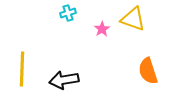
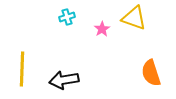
cyan cross: moved 1 px left, 4 px down
yellow triangle: moved 1 px right, 1 px up
orange semicircle: moved 3 px right, 2 px down
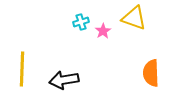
cyan cross: moved 14 px right, 5 px down
pink star: moved 1 px right, 2 px down
orange semicircle: rotated 16 degrees clockwise
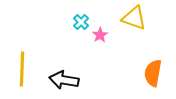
cyan cross: rotated 28 degrees counterclockwise
pink star: moved 3 px left, 4 px down
orange semicircle: moved 2 px right; rotated 12 degrees clockwise
black arrow: rotated 20 degrees clockwise
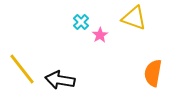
yellow line: rotated 40 degrees counterclockwise
black arrow: moved 4 px left
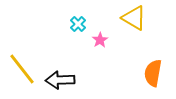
yellow triangle: rotated 12 degrees clockwise
cyan cross: moved 3 px left, 2 px down
pink star: moved 5 px down
black arrow: rotated 12 degrees counterclockwise
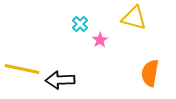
yellow triangle: rotated 16 degrees counterclockwise
cyan cross: moved 2 px right
yellow line: rotated 40 degrees counterclockwise
orange semicircle: moved 3 px left
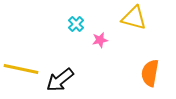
cyan cross: moved 4 px left
pink star: rotated 21 degrees clockwise
yellow line: moved 1 px left
black arrow: rotated 36 degrees counterclockwise
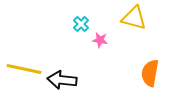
cyan cross: moved 5 px right
pink star: rotated 21 degrees clockwise
yellow line: moved 3 px right
black arrow: moved 2 px right; rotated 44 degrees clockwise
